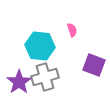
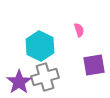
pink semicircle: moved 7 px right
cyan hexagon: rotated 20 degrees clockwise
purple square: rotated 30 degrees counterclockwise
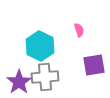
gray cross: rotated 12 degrees clockwise
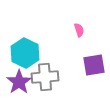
cyan hexagon: moved 15 px left, 7 px down
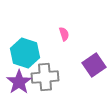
pink semicircle: moved 15 px left, 4 px down
cyan hexagon: rotated 8 degrees counterclockwise
purple square: rotated 25 degrees counterclockwise
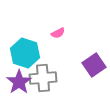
pink semicircle: moved 6 px left, 1 px up; rotated 80 degrees clockwise
gray cross: moved 2 px left, 1 px down
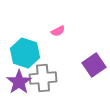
pink semicircle: moved 2 px up
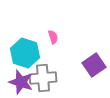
pink semicircle: moved 5 px left, 6 px down; rotated 80 degrees counterclockwise
purple star: moved 2 px right; rotated 20 degrees counterclockwise
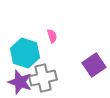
pink semicircle: moved 1 px left, 1 px up
gray cross: rotated 8 degrees counterclockwise
purple star: moved 1 px left
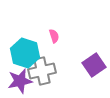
pink semicircle: moved 2 px right
gray cross: moved 1 px left, 7 px up
purple star: moved 1 px up; rotated 30 degrees counterclockwise
